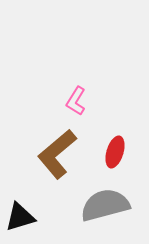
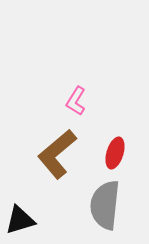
red ellipse: moved 1 px down
gray semicircle: rotated 69 degrees counterclockwise
black triangle: moved 3 px down
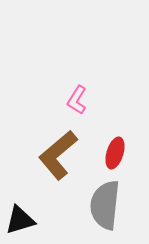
pink L-shape: moved 1 px right, 1 px up
brown L-shape: moved 1 px right, 1 px down
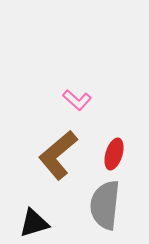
pink L-shape: rotated 80 degrees counterclockwise
red ellipse: moved 1 px left, 1 px down
black triangle: moved 14 px right, 3 px down
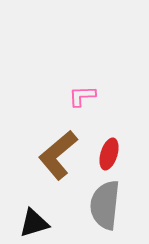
pink L-shape: moved 5 px right, 4 px up; rotated 136 degrees clockwise
red ellipse: moved 5 px left
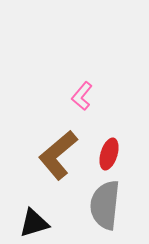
pink L-shape: rotated 48 degrees counterclockwise
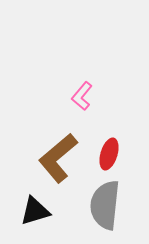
brown L-shape: moved 3 px down
black triangle: moved 1 px right, 12 px up
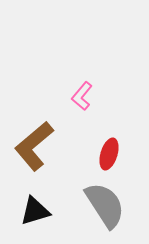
brown L-shape: moved 24 px left, 12 px up
gray semicircle: rotated 141 degrees clockwise
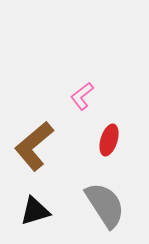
pink L-shape: rotated 12 degrees clockwise
red ellipse: moved 14 px up
